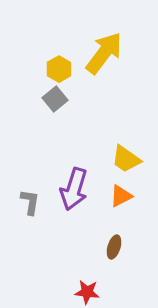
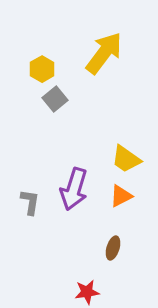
yellow hexagon: moved 17 px left
brown ellipse: moved 1 px left, 1 px down
red star: rotated 15 degrees counterclockwise
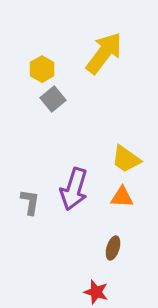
gray square: moved 2 px left
orange triangle: moved 1 px right, 1 px down; rotated 30 degrees clockwise
red star: moved 9 px right; rotated 25 degrees clockwise
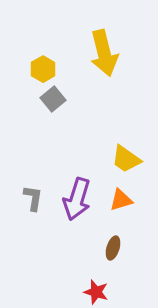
yellow arrow: rotated 129 degrees clockwise
yellow hexagon: moved 1 px right
purple arrow: moved 3 px right, 10 px down
orange triangle: moved 1 px left, 3 px down; rotated 20 degrees counterclockwise
gray L-shape: moved 3 px right, 4 px up
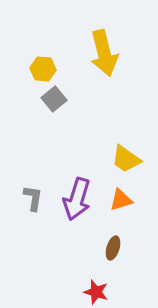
yellow hexagon: rotated 25 degrees counterclockwise
gray square: moved 1 px right
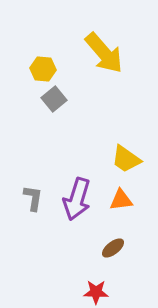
yellow arrow: rotated 27 degrees counterclockwise
orange triangle: rotated 10 degrees clockwise
brown ellipse: rotated 35 degrees clockwise
red star: rotated 15 degrees counterclockwise
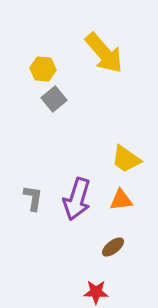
brown ellipse: moved 1 px up
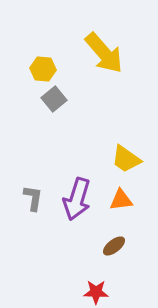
brown ellipse: moved 1 px right, 1 px up
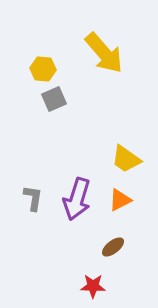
gray square: rotated 15 degrees clockwise
orange triangle: moved 1 px left; rotated 20 degrees counterclockwise
brown ellipse: moved 1 px left, 1 px down
red star: moved 3 px left, 6 px up
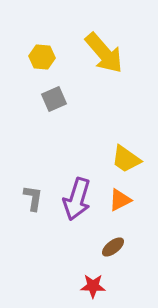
yellow hexagon: moved 1 px left, 12 px up
